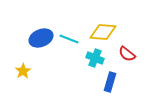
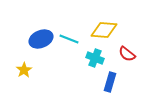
yellow diamond: moved 1 px right, 2 px up
blue ellipse: moved 1 px down
yellow star: moved 1 px right, 1 px up
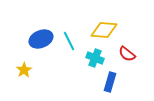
cyan line: moved 2 px down; rotated 42 degrees clockwise
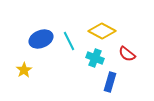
yellow diamond: moved 2 px left, 1 px down; rotated 24 degrees clockwise
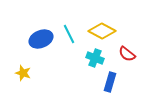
cyan line: moved 7 px up
yellow star: moved 1 px left, 3 px down; rotated 21 degrees counterclockwise
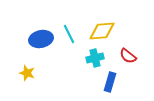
yellow diamond: rotated 32 degrees counterclockwise
blue ellipse: rotated 10 degrees clockwise
red semicircle: moved 1 px right, 2 px down
cyan cross: rotated 36 degrees counterclockwise
yellow star: moved 4 px right
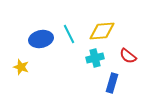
yellow star: moved 6 px left, 6 px up
blue rectangle: moved 2 px right, 1 px down
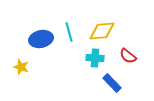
cyan line: moved 2 px up; rotated 12 degrees clockwise
cyan cross: rotated 18 degrees clockwise
blue rectangle: rotated 60 degrees counterclockwise
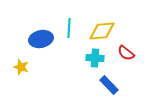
cyan line: moved 4 px up; rotated 18 degrees clockwise
red semicircle: moved 2 px left, 3 px up
blue rectangle: moved 3 px left, 2 px down
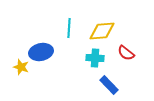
blue ellipse: moved 13 px down
